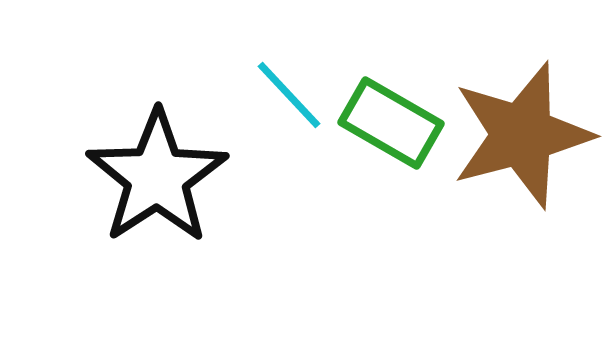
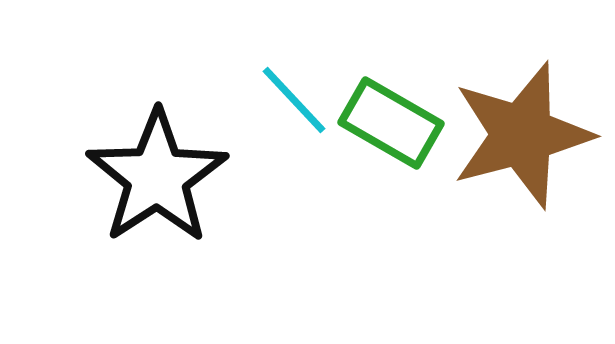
cyan line: moved 5 px right, 5 px down
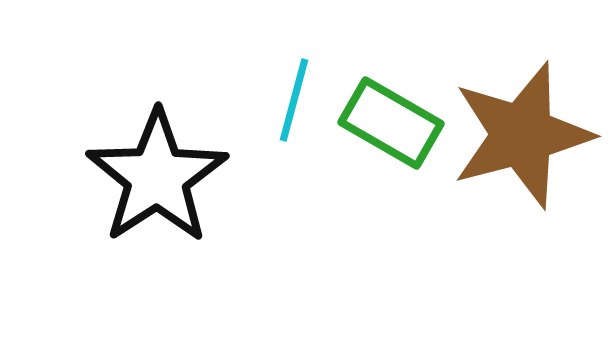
cyan line: rotated 58 degrees clockwise
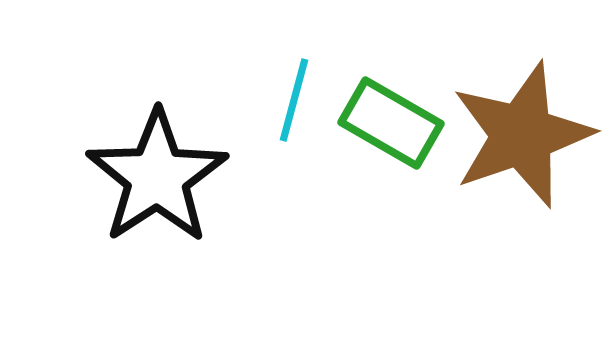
brown star: rotated 4 degrees counterclockwise
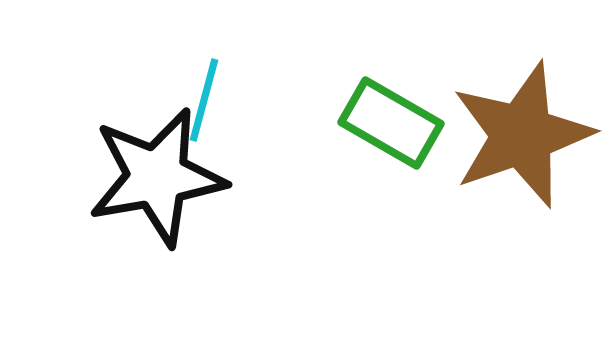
cyan line: moved 90 px left
black star: rotated 23 degrees clockwise
